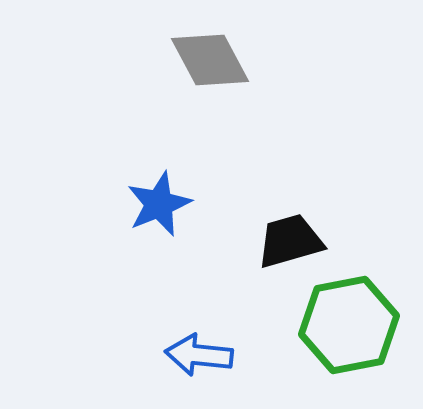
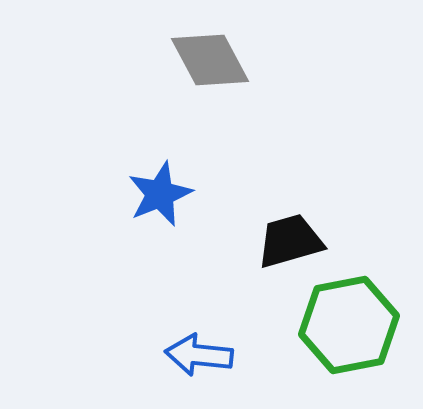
blue star: moved 1 px right, 10 px up
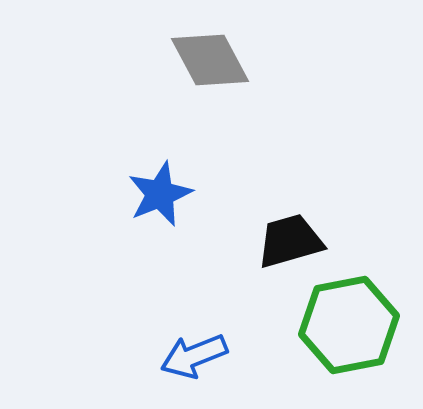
blue arrow: moved 5 px left, 1 px down; rotated 28 degrees counterclockwise
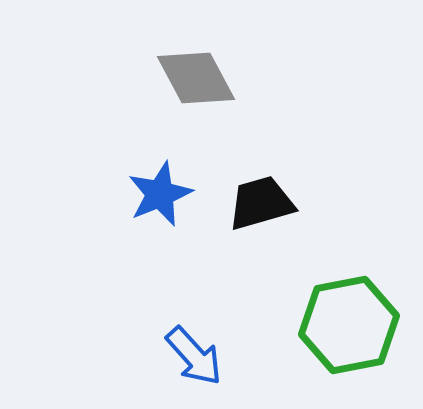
gray diamond: moved 14 px left, 18 px down
black trapezoid: moved 29 px left, 38 px up
blue arrow: rotated 110 degrees counterclockwise
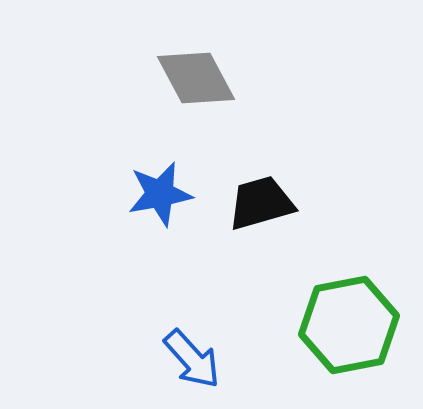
blue star: rotated 12 degrees clockwise
blue arrow: moved 2 px left, 3 px down
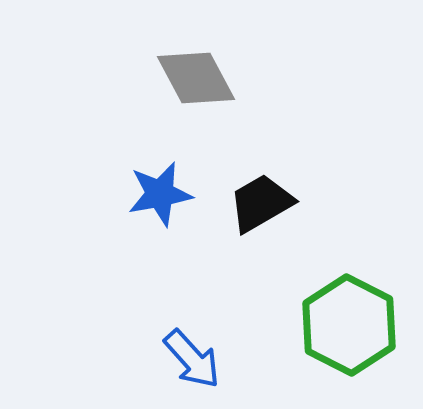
black trapezoid: rotated 14 degrees counterclockwise
green hexagon: rotated 22 degrees counterclockwise
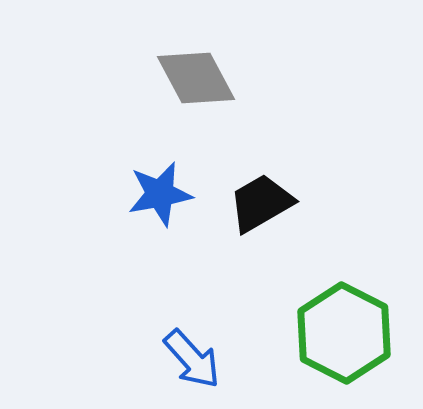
green hexagon: moved 5 px left, 8 px down
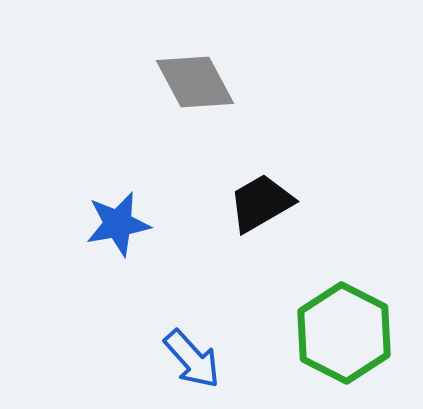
gray diamond: moved 1 px left, 4 px down
blue star: moved 42 px left, 30 px down
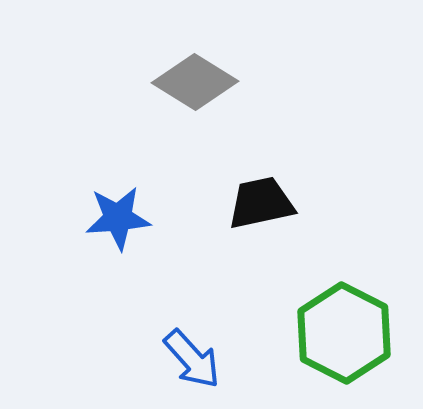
gray diamond: rotated 30 degrees counterclockwise
black trapezoid: rotated 18 degrees clockwise
blue star: moved 6 px up; rotated 6 degrees clockwise
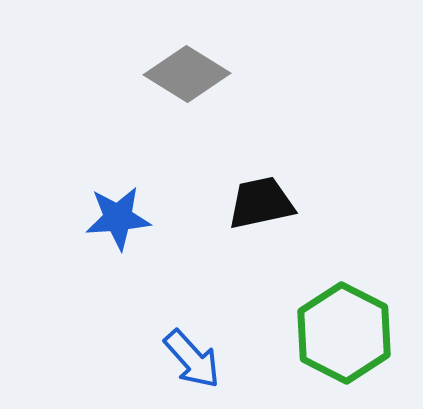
gray diamond: moved 8 px left, 8 px up
